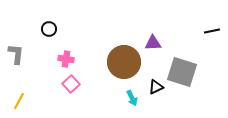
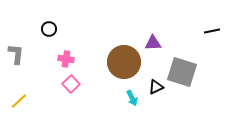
yellow line: rotated 18 degrees clockwise
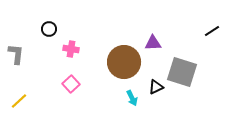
black line: rotated 21 degrees counterclockwise
pink cross: moved 5 px right, 10 px up
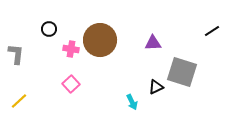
brown circle: moved 24 px left, 22 px up
cyan arrow: moved 4 px down
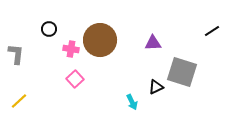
pink square: moved 4 px right, 5 px up
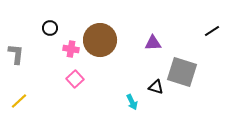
black circle: moved 1 px right, 1 px up
black triangle: rotated 42 degrees clockwise
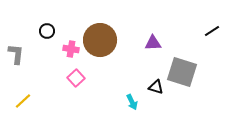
black circle: moved 3 px left, 3 px down
pink square: moved 1 px right, 1 px up
yellow line: moved 4 px right
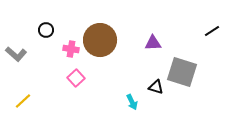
black circle: moved 1 px left, 1 px up
gray L-shape: rotated 125 degrees clockwise
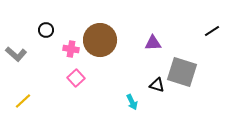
black triangle: moved 1 px right, 2 px up
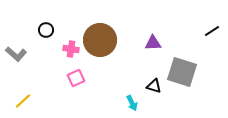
pink square: rotated 18 degrees clockwise
black triangle: moved 3 px left, 1 px down
cyan arrow: moved 1 px down
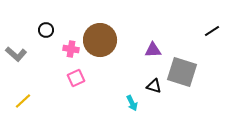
purple triangle: moved 7 px down
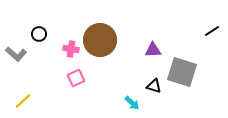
black circle: moved 7 px left, 4 px down
cyan arrow: rotated 21 degrees counterclockwise
